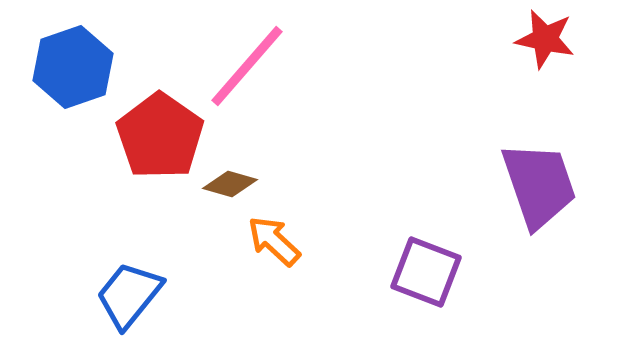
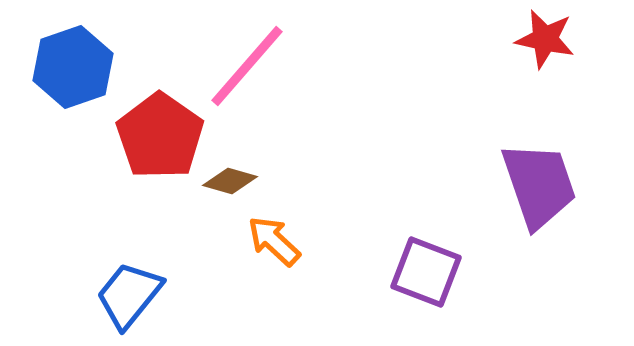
brown diamond: moved 3 px up
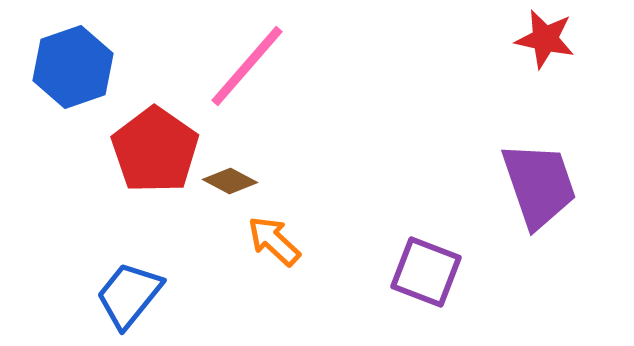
red pentagon: moved 5 px left, 14 px down
brown diamond: rotated 12 degrees clockwise
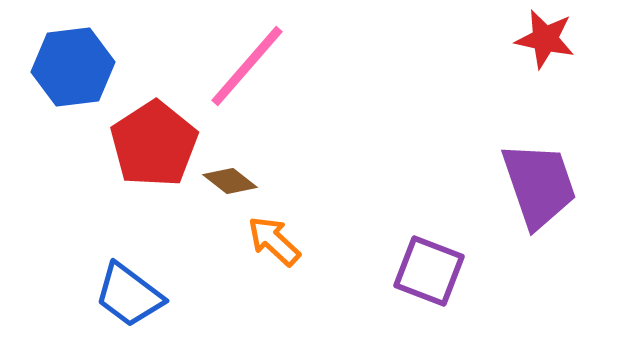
blue hexagon: rotated 12 degrees clockwise
red pentagon: moved 1 px left, 6 px up; rotated 4 degrees clockwise
brown diamond: rotated 10 degrees clockwise
purple square: moved 3 px right, 1 px up
blue trapezoid: rotated 92 degrees counterclockwise
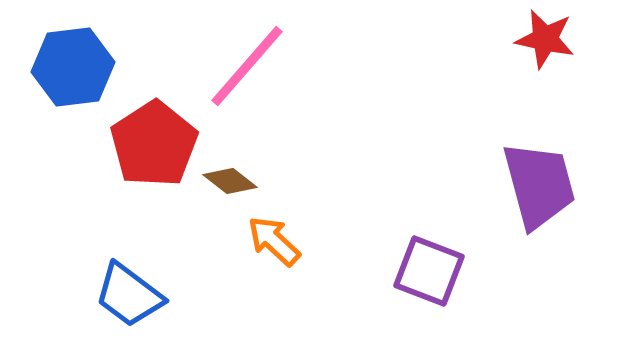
purple trapezoid: rotated 4 degrees clockwise
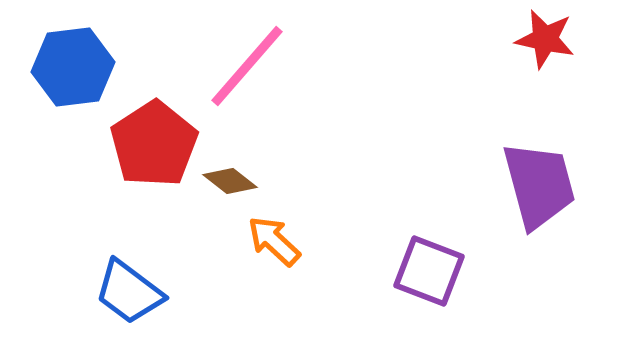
blue trapezoid: moved 3 px up
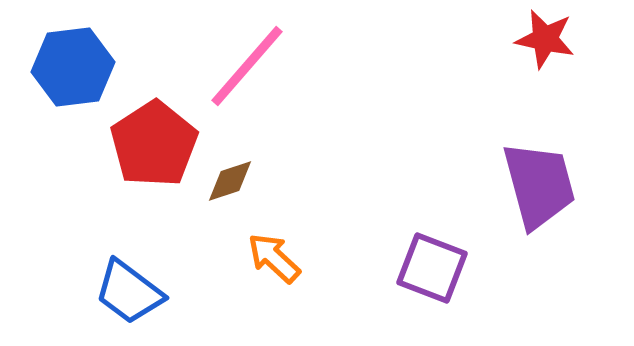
brown diamond: rotated 56 degrees counterclockwise
orange arrow: moved 17 px down
purple square: moved 3 px right, 3 px up
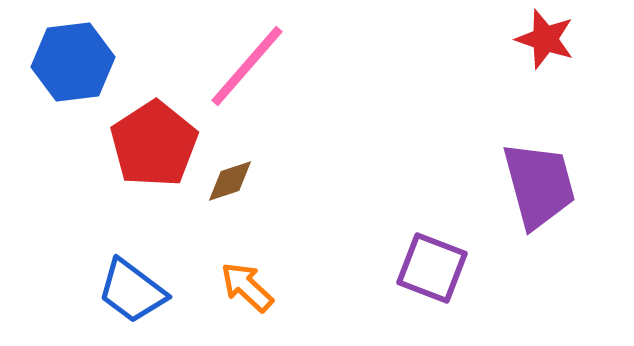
red star: rotated 6 degrees clockwise
blue hexagon: moved 5 px up
orange arrow: moved 27 px left, 29 px down
blue trapezoid: moved 3 px right, 1 px up
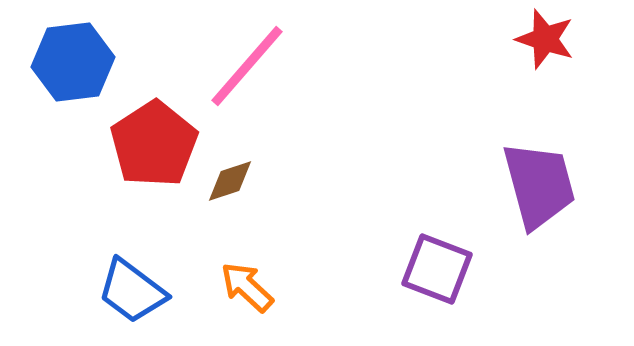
purple square: moved 5 px right, 1 px down
